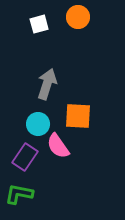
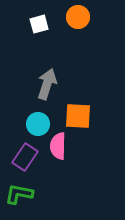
pink semicircle: rotated 36 degrees clockwise
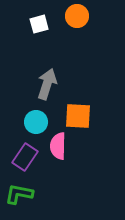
orange circle: moved 1 px left, 1 px up
cyan circle: moved 2 px left, 2 px up
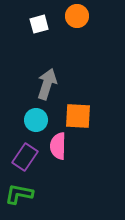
cyan circle: moved 2 px up
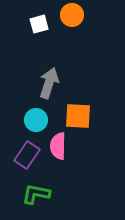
orange circle: moved 5 px left, 1 px up
gray arrow: moved 2 px right, 1 px up
purple rectangle: moved 2 px right, 2 px up
green L-shape: moved 17 px right
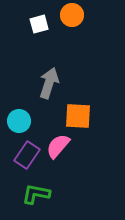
cyan circle: moved 17 px left, 1 px down
pink semicircle: rotated 40 degrees clockwise
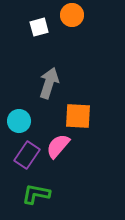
white square: moved 3 px down
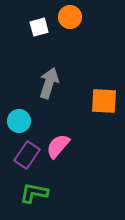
orange circle: moved 2 px left, 2 px down
orange square: moved 26 px right, 15 px up
green L-shape: moved 2 px left, 1 px up
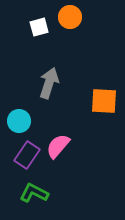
green L-shape: rotated 16 degrees clockwise
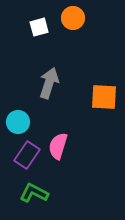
orange circle: moved 3 px right, 1 px down
orange square: moved 4 px up
cyan circle: moved 1 px left, 1 px down
pink semicircle: rotated 24 degrees counterclockwise
